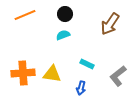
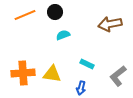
black circle: moved 10 px left, 2 px up
brown arrow: rotated 45 degrees clockwise
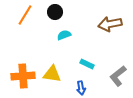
orange line: rotated 35 degrees counterclockwise
cyan semicircle: moved 1 px right
orange cross: moved 3 px down
blue arrow: rotated 24 degrees counterclockwise
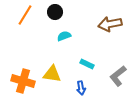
cyan semicircle: moved 1 px down
orange cross: moved 5 px down; rotated 20 degrees clockwise
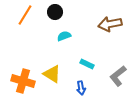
yellow triangle: rotated 24 degrees clockwise
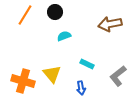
yellow triangle: rotated 18 degrees clockwise
